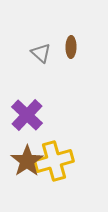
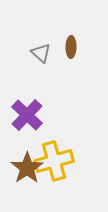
brown star: moved 7 px down
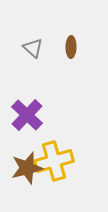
gray triangle: moved 8 px left, 5 px up
brown star: rotated 20 degrees clockwise
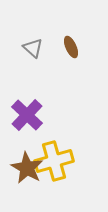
brown ellipse: rotated 25 degrees counterclockwise
brown star: rotated 28 degrees counterclockwise
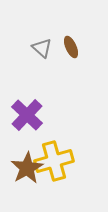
gray triangle: moved 9 px right
brown star: rotated 12 degrees clockwise
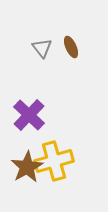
gray triangle: rotated 10 degrees clockwise
purple cross: moved 2 px right
brown star: moved 1 px up
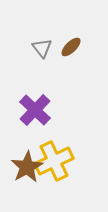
brown ellipse: rotated 70 degrees clockwise
purple cross: moved 6 px right, 5 px up
yellow cross: rotated 9 degrees counterclockwise
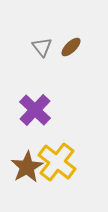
gray triangle: moved 1 px up
yellow cross: moved 3 px right, 1 px down; rotated 27 degrees counterclockwise
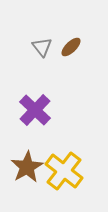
yellow cross: moved 7 px right, 9 px down
